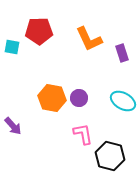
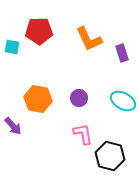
orange hexagon: moved 14 px left, 1 px down
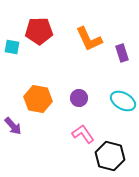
pink L-shape: rotated 25 degrees counterclockwise
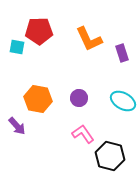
cyan square: moved 5 px right
purple arrow: moved 4 px right
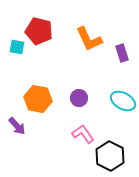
red pentagon: rotated 16 degrees clockwise
black hexagon: rotated 12 degrees clockwise
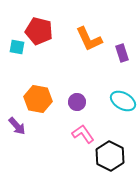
purple circle: moved 2 px left, 4 px down
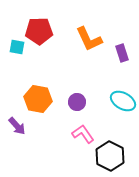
red pentagon: rotated 16 degrees counterclockwise
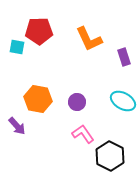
purple rectangle: moved 2 px right, 4 px down
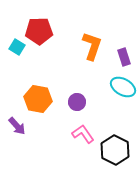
orange L-shape: moved 3 px right, 7 px down; rotated 136 degrees counterclockwise
cyan square: rotated 21 degrees clockwise
cyan ellipse: moved 14 px up
black hexagon: moved 5 px right, 6 px up
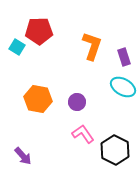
purple arrow: moved 6 px right, 30 px down
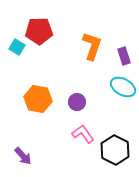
purple rectangle: moved 1 px up
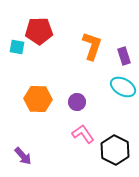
cyan square: rotated 21 degrees counterclockwise
orange hexagon: rotated 8 degrees counterclockwise
